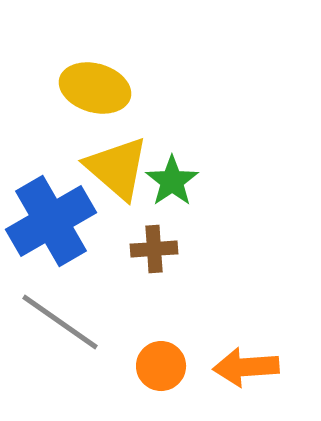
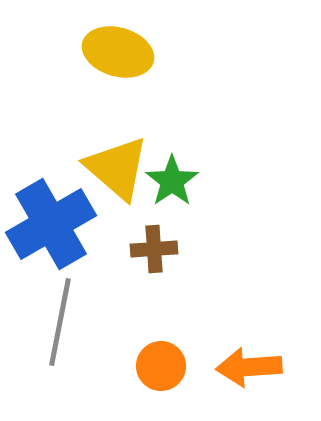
yellow ellipse: moved 23 px right, 36 px up
blue cross: moved 3 px down
gray line: rotated 66 degrees clockwise
orange arrow: moved 3 px right
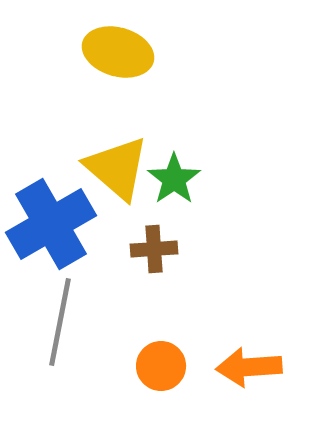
green star: moved 2 px right, 2 px up
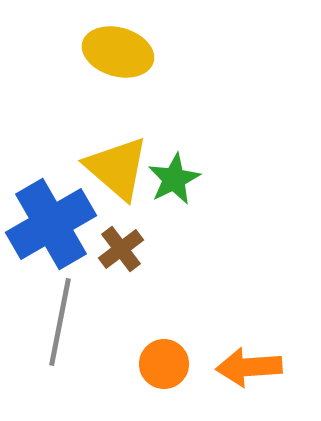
green star: rotated 8 degrees clockwise
brown cross: moved 33 px left; rotated 33 degrees counterclockwise
orange circle: moved 3 px right, 2 px up
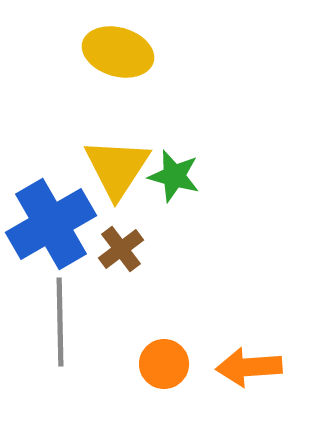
yellow triangle: rotated 22 degrees clockwise
green star: moved 3 px up; rotated 30 degrees counterclockwise
gray line: rotated 12 degrees counterclockwise
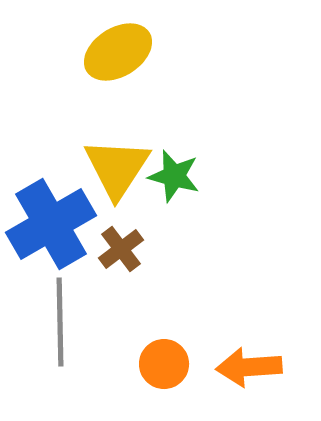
yellow ellipse: rotated 48 degrees counterclockwise
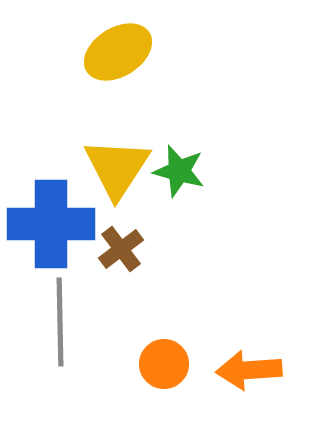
green star: moved 5 px right, 5 px up
blue cross: rotated 30 degrees clockwise
orange arrow: moved 3 px down
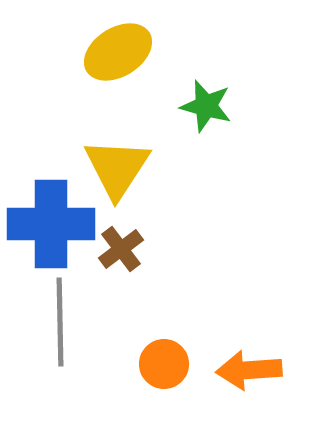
green star: moved 27 px right, 65 px up
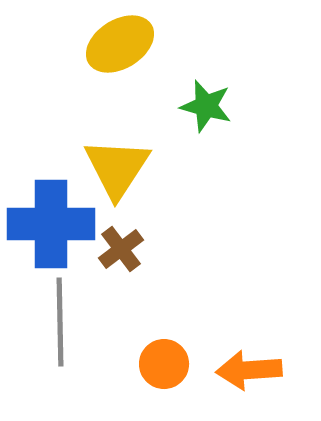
yellow ellipse: moved 2 px right, 8 px up
